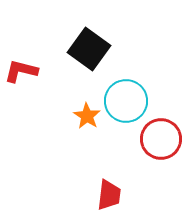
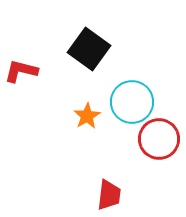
cyan circle: moved 6 px right, 1 px down
orange star: rotated 8 degrees clockwise
red circle: moved 2 px left
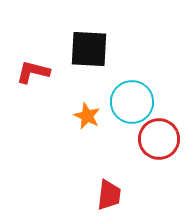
black square: rotated 33 degrees counterclockwise
red L-shape: moved 12 px right, 1 px down
orange star: rotated 16 degrees counterclockwise
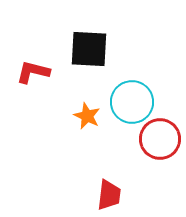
red circle: moved 1 px right
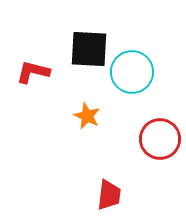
cyan circle: moved 30 px up
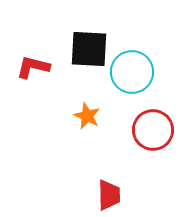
red L-shape: moved 5 px up
red circle: moved 7 px left, 9 px up
red trapezoid: rotated 8 degrees counterclockwise
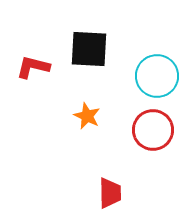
cyan circle: moved 25 px right, 4 px down
red trapezoid: moved 1 px right, 2 px up
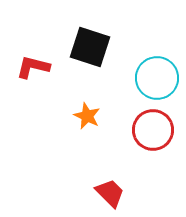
black square: moved 1 px right, 2 px up; rotated 15 degrees clockwise
cyan circle: moved 2 px down
red trapezoid: rotated 44 degrees counterclockwise
